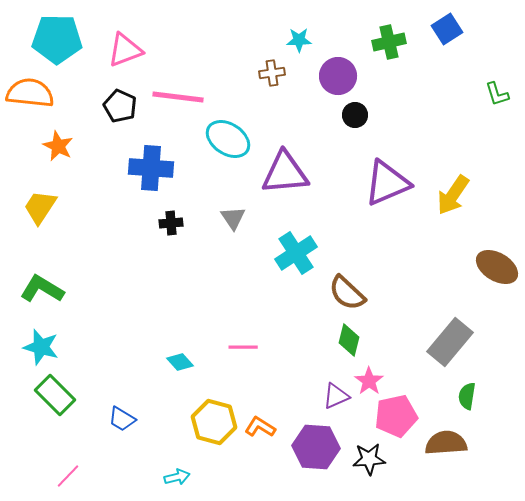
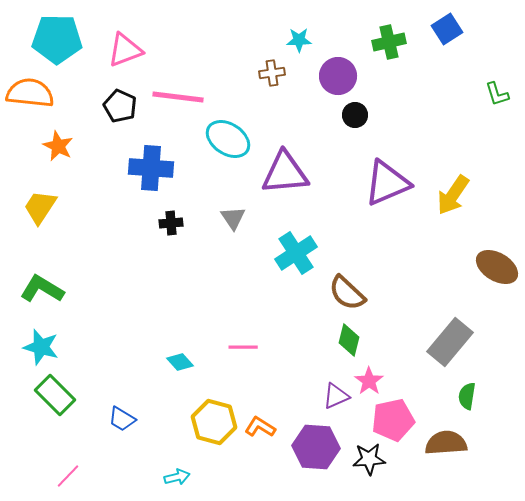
pink pentagon at (396, 416): moved 3 px left, 4 px down
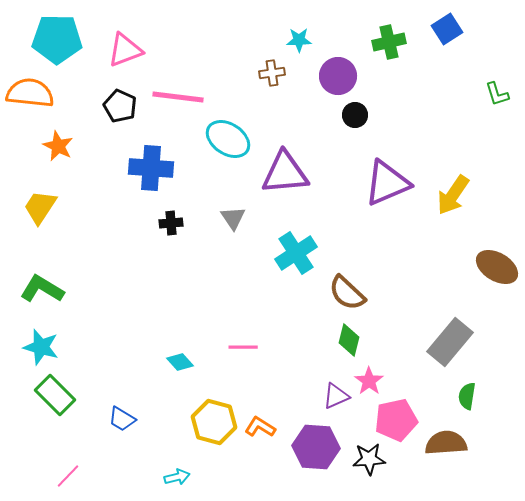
pink pentagon at (393, 420): moved 3 px right
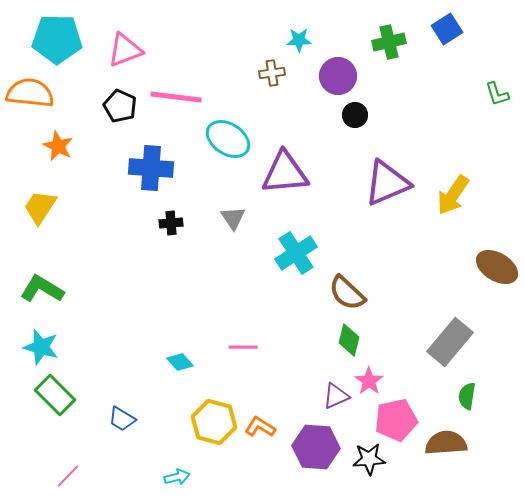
pink line at (178, 97): moved 2 px left
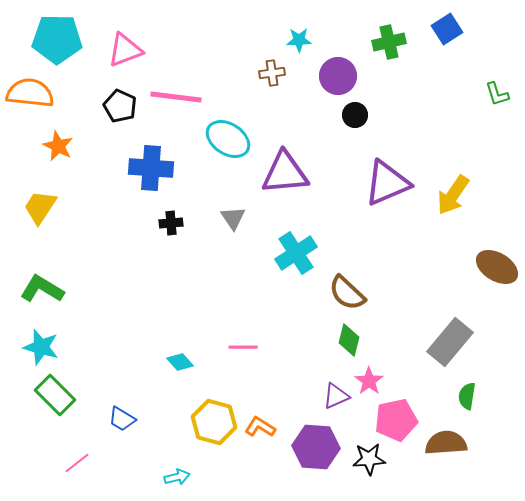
pink line at (68, 476): moved 9 px right, 13 px up; rotated 8 degrees clockwise
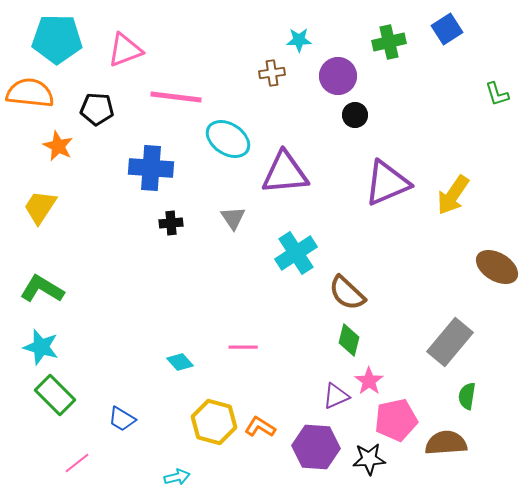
black pentagon at (120, 106): moved 23 px left, 3 px down; rotated 20 degrees counterclockwise
